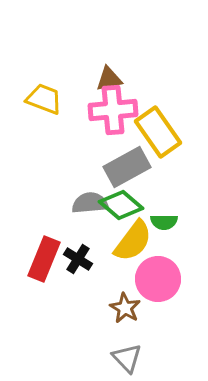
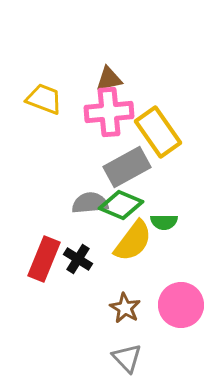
pink cross: moved 4 px left, 2 px down
green diamond: rotated 18 degrees counterclockwise
pink circle: moved 23 px right, 26 px down
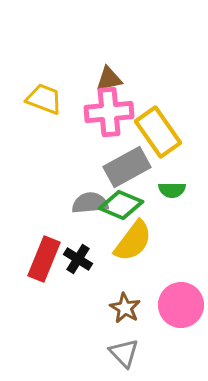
green semicircle: moved 8 px right, 32 px up
gray triangle: moved 3 px left, 5 px up
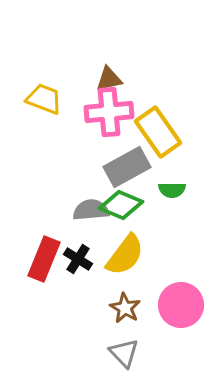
gray semicircle: moved 1 px right, 7 px down
yellow semicircle: moved 8 px left, 14 px down
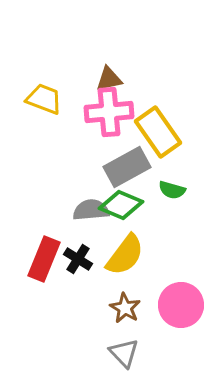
green semicircle: rotated 16 degrees clockwise
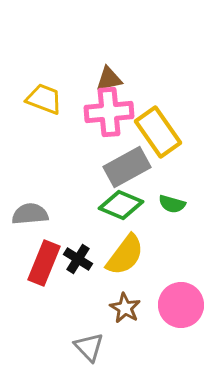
green semicircle: moved 14 px down
gray semicircle: moved 61 px left, 4 px down
red rectangle: moved 4 px down
gray triangle: moved 35 px left, 6 px up
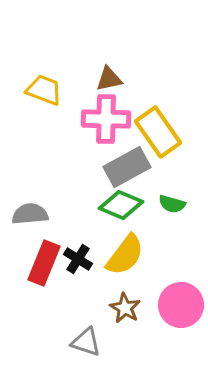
yellow trapezoid: moved 9 px up
pink cross: moved 3 px left, 7 px down; rotated 6 degrees clockwise
gray triangle: moved 3 px left, 5 px up; rotated 28 degrees counterclockwise
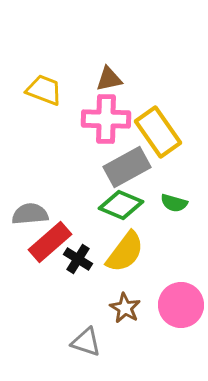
green semicircle: moved 2 px right, 1 px up
yellow semicircle: moved 3 px up
red rectangle: moved 6 px right, 21 px up; rotated 27 degrees clockwise
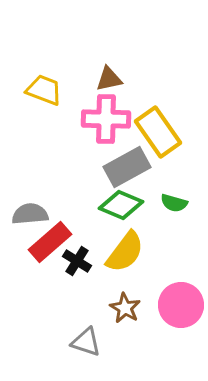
black cross: moved 1 px left, 2 px down
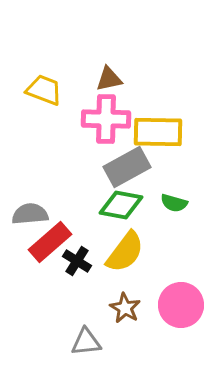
yellow rectangle: rotated 54 degrees counterclockwise
green diamond: rotated 12 degrees counterclockwise
gray triangle: rotated 24 degrees counterclockwise
